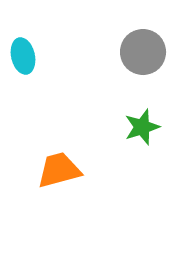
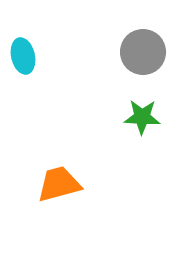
green star: moved 10 px up; rotated 21 degrees clockwise
orange trapezoid: moved 14 px down
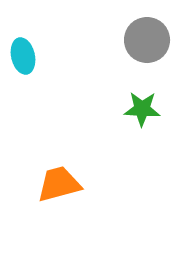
gray circle: moved 4 px right, 12 px up
green star: moved 8 px up
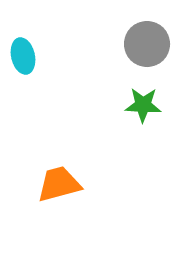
gray circle: moved 4 px down
green star: moved 1 px right, 4 px up
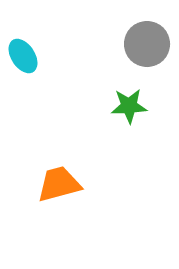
cyan ellipse: rotated 20 degrees counterclockwise
green star: moved 14 px left, 1 px down; rotated 6 degrees counterclockwise
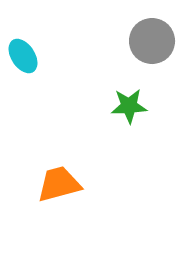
gray circle: moved 5 px right, 3 px up
